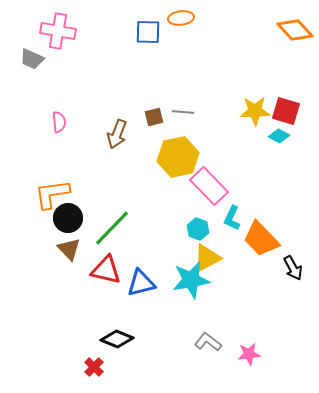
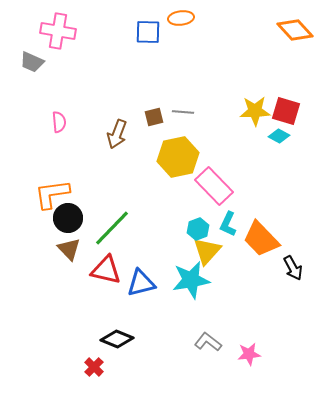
gray trapezoid: moved 3 px down
pink rectangle: moved 5 px right
cyan L-shape: moved 4 px left, 6 px down
cyan hexagon: rotated 20 degrees clockwise
yellow triangle: moved 7 px up; rotated 20 degrees counterclockwise
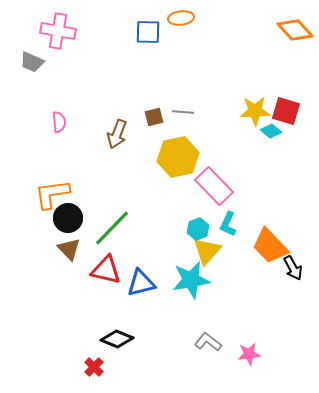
cyan diamond: moved 8 px left, 5 px up; rotated 10 degrees clockwise
orange trapezoid: moved 9 px right, 7 px down
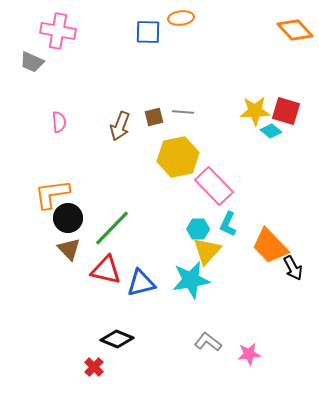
brown arrow: moved 3 px right, 8 px up
cyan hexagon: rotated 20 degrees clockwise
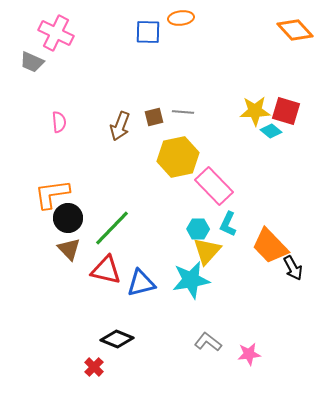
pink cross: moved 2 px left, 2 px down; rotated 16 degrees clockwise
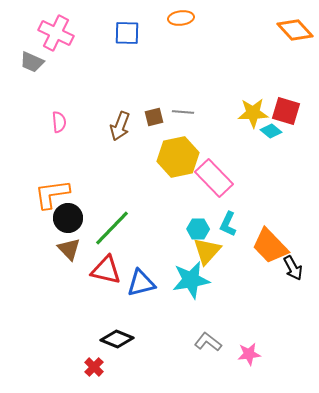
blue square: moved 21 px left, 1 px down
yellow star: moved 2 px left, 2 px down
pink rectangle: moved 8 px up
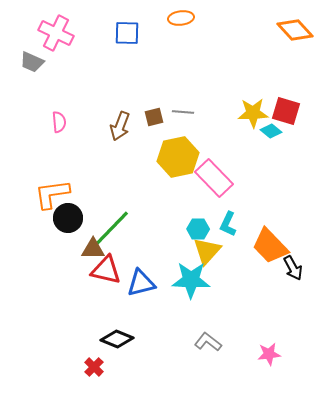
brown triangle: moved 24 px right; rotated 45 degrees counterclockwise
cyan star: rotated 12 degrees clockwise
pink star: moved 20 px right
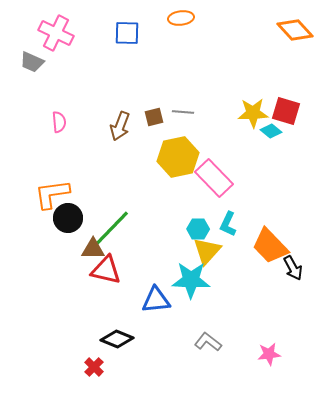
blue triangle: moved 15 px right, 17 px down; rotated 8 degrees clockwise
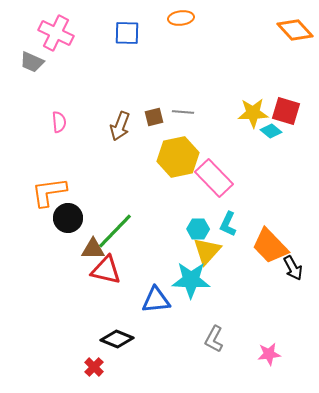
orange L-shape: moved 3 px left, 2 px up
green line: moved 3 px right, 3 px down
gray L-shape: moved 6 px right, 3 px up; rotated 100 degrees counterclockwise
